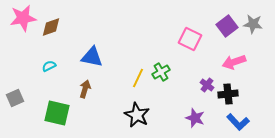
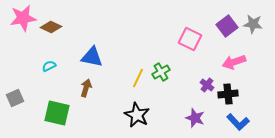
brown diamond: rotated 45 degrees clockwise
brown arrow: moved 1 px right, 1 px up
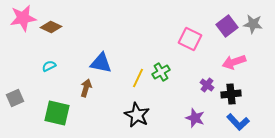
blue triangle: moved 9 px right, 6 px down
black cross: moved 3 px right
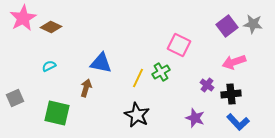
pink star: rotated 20 degrees counterclockwise
pink square: moved 11 px left, 6 px down
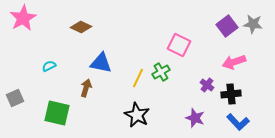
brown diamond: moved 30 px right
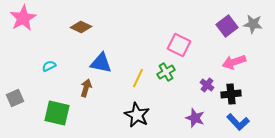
green cross: moved 5 px right
